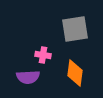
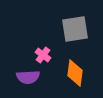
pink cross: rotated 28 degrees clockwise
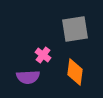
orange diamond: moved 1 px up
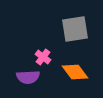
pink cross: moved 2 px down
orange diamond: rotated 44 degrees counterclockwise
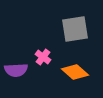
orange diamond: rotated 12 degrees counterclockwise
purple semicircle: moved 12 px left, 7 px up
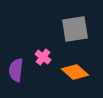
purple semicircle: rotated 100 degrees clockwise
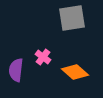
gray square: moved 3 px left, 11 px up
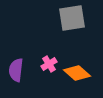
pink cross: moved 6 px right, 7 px down; rotated 21 degrees clockwise
orange diamond: moved 2 px right, 1 px down
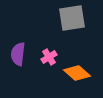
pink cross: moved 7 px up
purple semicircle: moved 2 px right, 16 px up
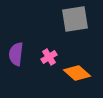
gray square: moved 3 px right, 1 px down
purple semicircle: moved 2 px left
